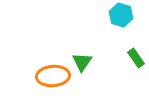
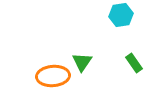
cyan hexagon: rotated 25 degrees counterclockwise
green rectangle: moved 2 px left, 5 px down
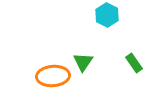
cyan hexagon: moved 14 px left; rotated 25 degrees counterclockwise
green triangle: moved 1 px right
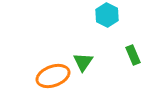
green rectangle: moved 1 px left, 8 px up; rotated 12 degrees clockwise
orange ellipse: rotated 16 degrees counterclockwise
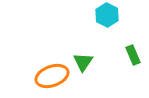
orange ellipse: moved 1 px left
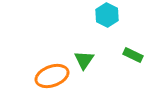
green rectangle: rotated 42 degrees counterclockwise
green triangle: moved 1 px right, 2 px up
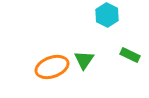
green rectangle: moved 3 px left
orange ellipse: moved 9 px up
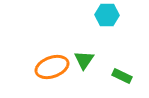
cyan hexagon: rotated 25 degrees counterclockwise
green rectangle: moved 8 px left, 21 px down
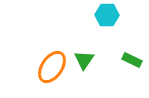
orange ellipse: rotated 36 degrees counterclockwise
green rectangle: moved 10 px right, 16 px up
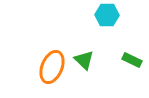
green triangle: rotated 20 degrees counterclockwise
orange ellipse: rotated 12 degrees counterclockwise
